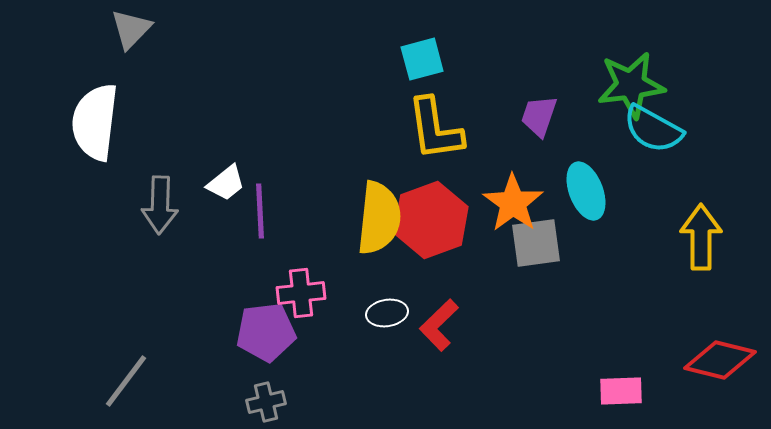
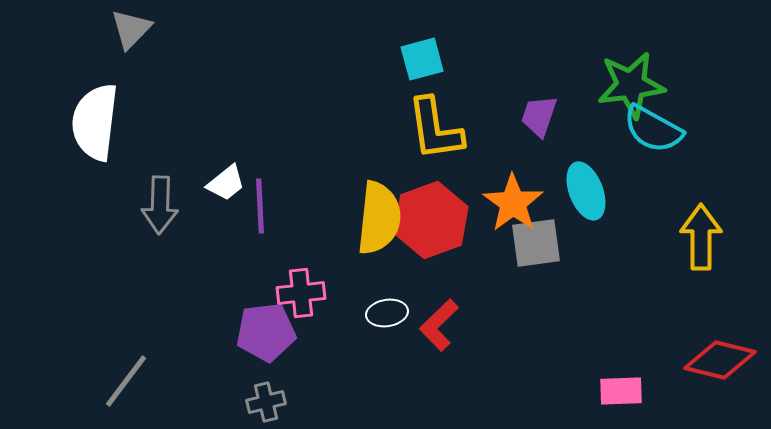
purple line: moved 5 px up
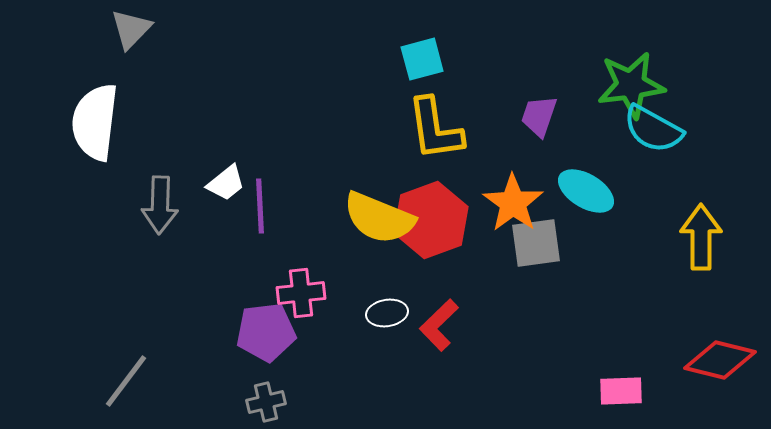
cyan ellipse: rotated 38 degrees counterclockwise
yellow semicircle: rotated 106 degrees clockwise
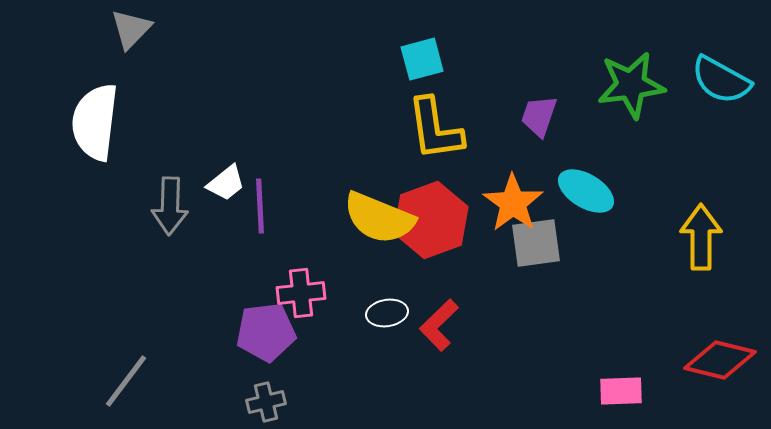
cyan semicircle: moved 68 px right, 49 px up
gray arrow: moved 10 px right, 1 px down
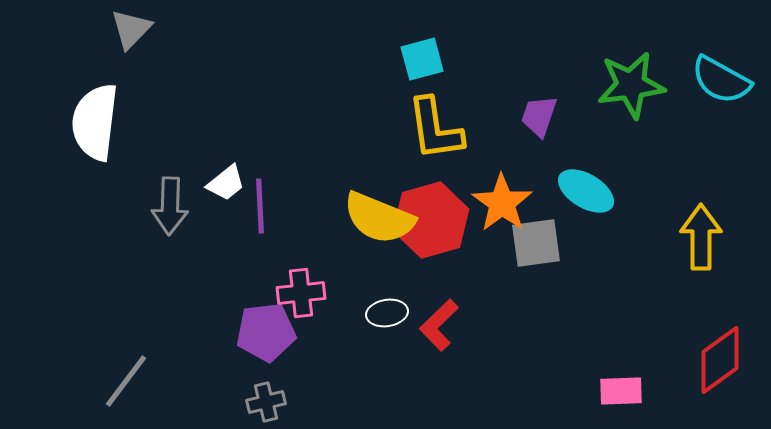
orange star: moved 11 px left
red hexagon: rotated 4 degrees clockwise
red diamond: rotated 50 degrees counterclockwise
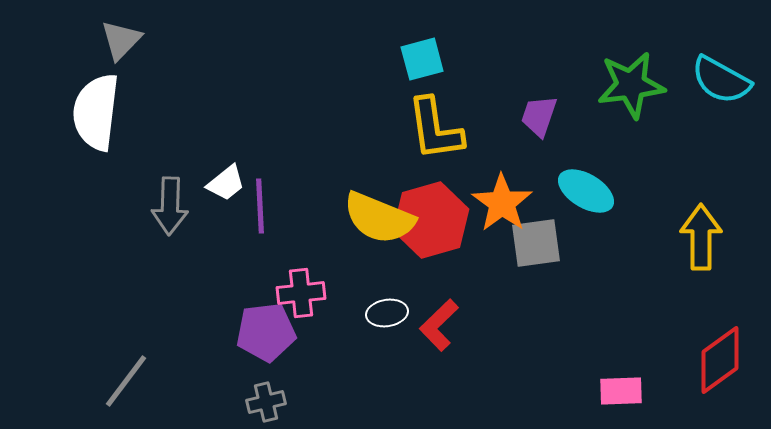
gray triangle: moved 10 px left, 11 px down
white semicircle: moved 1 px right, 10 px up
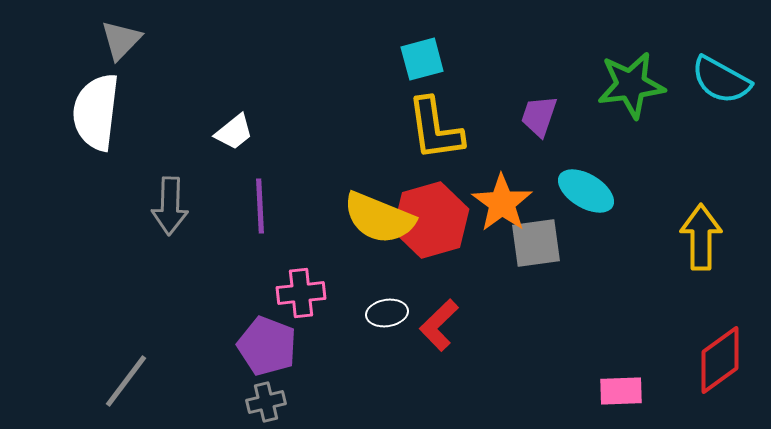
white trapezoid: moved 8 px right, 51 px up
purple pentagon: moved 1 px right, 14 px down; rotated 28 degrees clockwise
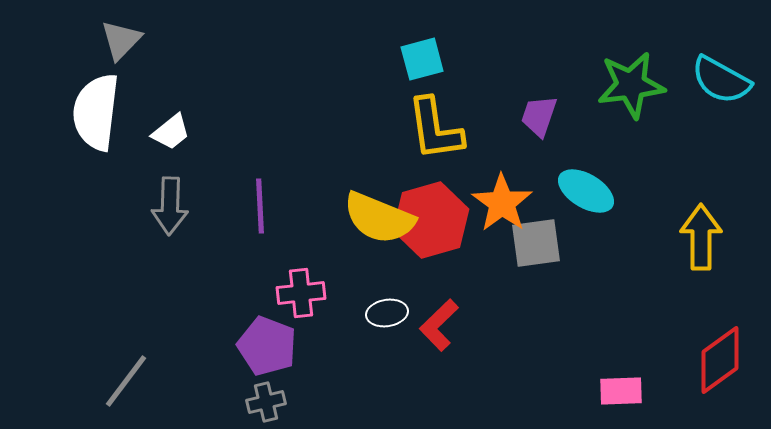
white trapezoid: moved 63 px left
